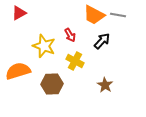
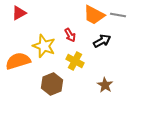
black arrow: rotated 18 degrees clockwise
orange semicircle: moved 10 px up
brown hexagon: rotated 20 degrees counterclockwise
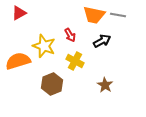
orange trapezoid: rotated 15 degrees counterclockwise
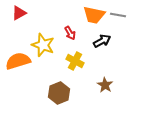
red arrow: moved 2 px up
yellow star: moved 1 px left, 1 px up
brown hexagon: moved 7 px right, 9 px down
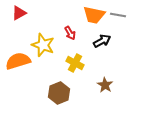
yellow cross: moved 2 px down
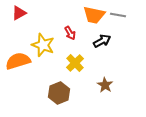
yellow cross: rotated 18 degrees clockwise
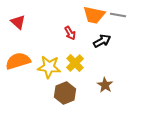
red triangle: moved 1 px left, 9 px down; rotated 49 degrees counterclockwise
yellow star: moved 6 px right, 22 px down; rotated 15 degrees counterclockwise
brown hexagon: moved 6 px right
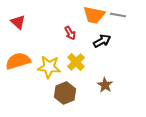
yellow cross: moved 1 px right, 1 px up
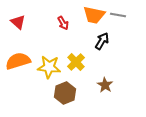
red arrow: moved 7 px left, 10 px up
black arrow: rotated 30 degrees counterclockwise
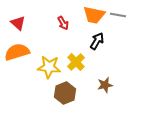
red triangle: moved 1 px down
black arrow: moved 5 px left
orange semicircle: moved 1 px left, 9 px up
brown star: rotated 28 degrees clockwise
